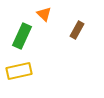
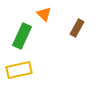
brown rectangle: moved 2 px up
yellow rectangle: moved 1 px up
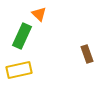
orange triangle: moved 5 px left
brown rectangle: moved 10 px right, 26 px down; rotated 48 degrees counterclockwise
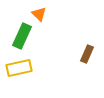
brown rectangle: rotated 42 degrees clockwise
yellow rectangle: moved 2 px up
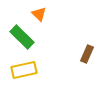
green rectangle: moved 1 px down; rotated 70 degrees counterclockwise
yellow rectangle: moved 5 px right, 2 px down
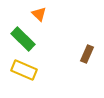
green rectangle: moved 1 px right, 2 px down
yellow rectangle: rotated 35 degrees clockwise
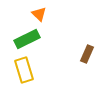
green rectangle: moved 4 px right; rotated 70 degrees counterclockwise
yellow rectangle: rotated 50 degrees clockwise
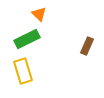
brown rectangle: moved 8 px up
yellow rectangle: moved 1 px left, 1 px down
